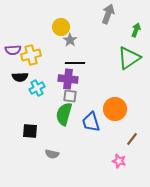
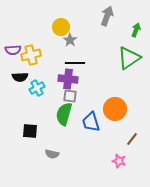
gray arrow: moved 1 px left, 2 px down
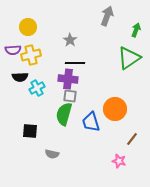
yellow circle: moved 33 px left
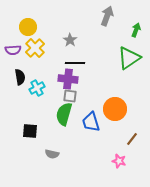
yellow cross: moved 4 px right, 7 px up; rotated 30 degrees counterclockwise
black semicircle: rotated 98 degrees counterclockwise
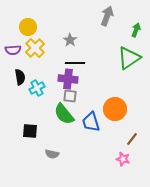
green semicircle: rotated 55 degrees counterclockwise
pink star: moved 4 px right, 2 px up
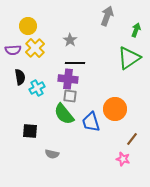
yellow circle: moved 1 px up
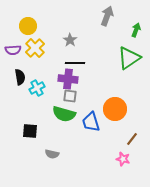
green semicircle: rotated 35 degrees counterclockwise
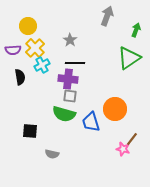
cyan cross: moved 5 px right, 23 px up
pink star: moved 10 px up
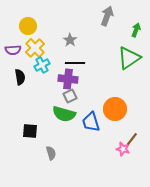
gray square: rotated 32 degrees counterclockwise
gray semicircle: moved 1 px left, 1 px up; rotated 120 degrees counterclockwise
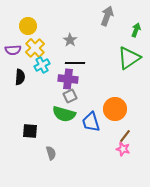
black semicircle: rotated 14 degrees clockwise
brown line: moved 7 px left, 3 px up
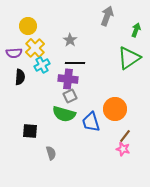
purple semicircle: moved 1 px right, 3 px down
